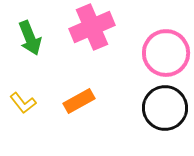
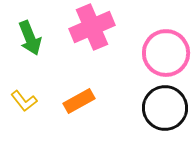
yellow L-shape: moved 1 px right, 2 px up
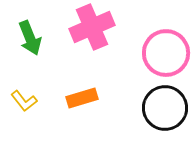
orange rectangle: moved 3 px right, 3 px up; rotated 12 degrees clockwise
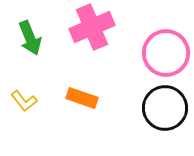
orange rectangle: rotated 36 degrees clockwise
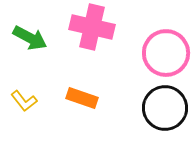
pink cross: rotated 36 degrees clockwise
green arrow: rotated 40 degrees counterclockwise
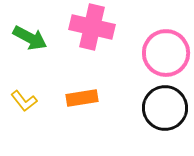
orange rectangle: rotated 28 degrees counterclockwise
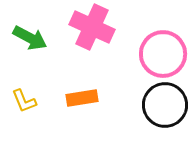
pink cross: rotated 12 degrees clockwise
pink circle: moved 3 px left, 1 px down
yellow L-shape: rotated 16 degrees clockwise
black circle: moved 3 px up
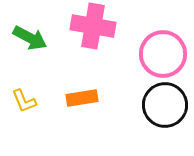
pink cross: moved 1 px right, 1 px up; rotated 15 degrees counterclockwise
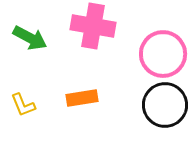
yellow L-shape: moved 1 px left, 4 px down
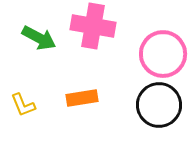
green arrow: moved 9 px right
black circle: moved 6 px left
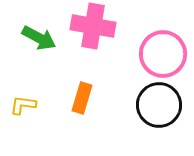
orange rectangle: rotated 64 degrees counterclockwise
yellow L-shape: rotated 120 degrees clockwise
